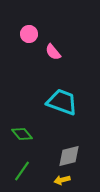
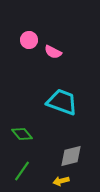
pink circle: moved 6 px down
pink semicircle: rotated 24 degrees counterclockwise
gray diamond: moved 2 px right
yellow arrow: moved 1 px left, 1 px down
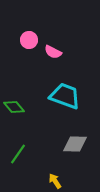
cyan trapezoid: moved 3 px right, 6 px up
green diamond: moved 8 px left, 27 px up
gray diamond: moved 4 px right, 12 px up; rotated 15 degrees clockwise
green line: moved 4 px left, 17 px up
yellow arrow: moved 6 px left; rotated 70 degrees clockwise
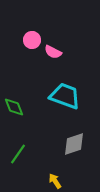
pink circle: moved 3 px right
green diamond: rotated 20 degrees clockwise
gray diamond: moved 1 px left; rotated 20 degrees counterclockwise
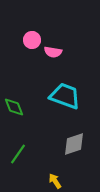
pink semicircle: rotated 18 degrees counterclockwise
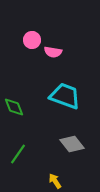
gray diamond: moved 2 px left; rotated 70 degrees clockwise
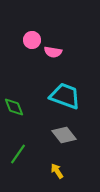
gray diamond: moved 8 px left, 9 px up
yellow arrow: moved 2 px right, 10 px up
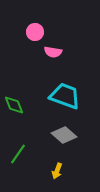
pink circle: moved 3 px right, 8 px up
green diamond: moved 2 px up
gray diamond: rotated 10 degrees counterclockwise
yellow arrow: rotated 126 degrees counterclockwise
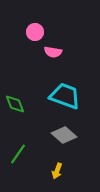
green diamond: moved 1 px right, 1 px up
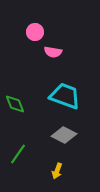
gray diamond: rotated 15 degrees counterclockwise
